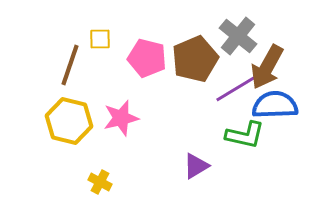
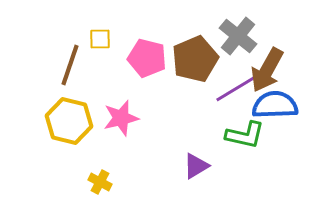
brown arrow: moved 3 px down
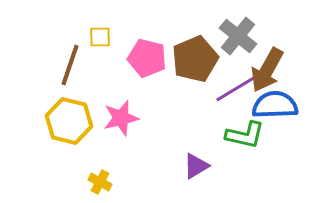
yellow square: moved 2 px up
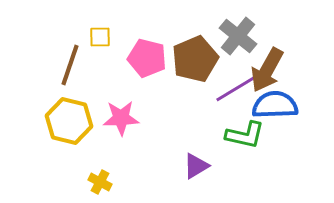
pink star: rotated 12 degrees clockwise
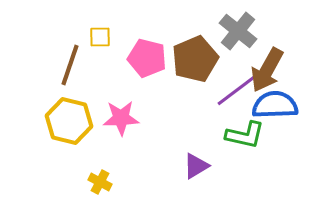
gray cross: moved 5 px up
purple line: moved 2 px down; rotated 6 degrees counterclockwise
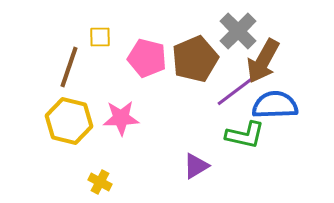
gray cross: rotated 6 degrees clockwise
brown line: moved 1 px left, 2 px down
brown arrow: moved 4 px left, 9 px up
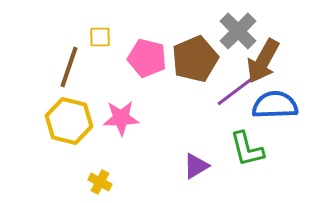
green L-shape: moved 2 px right, 14 px down; rotated 63 degrees clockwise
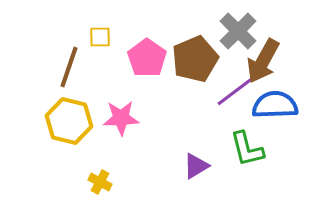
pink pentagon: rotated 21 degrees clockwise
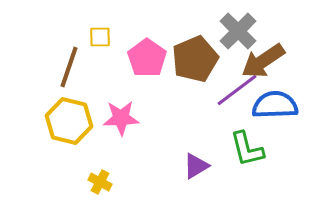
brown arrow: rotated 27 degrees clockwise
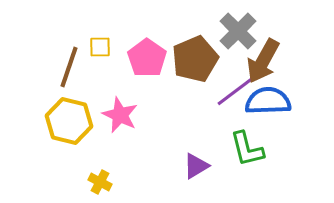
yellow square: moved 10 px down
brown arrow: rotated 27 degrees counterclockwise
blue semicircle: moved 7 px left, 4 px up
pink star: moved 1 px left, 3 px up; rotated 27 degrees clockwise
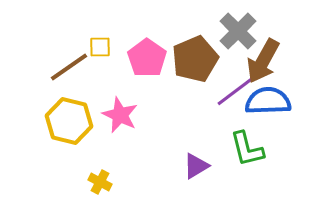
brown line: rotated 36 degrees clockwise
